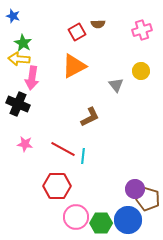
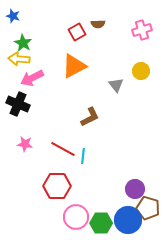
pink arrow: rotated 55 degrees clockwise
brown pentagon: moved 9 px down
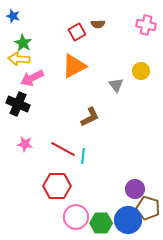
pink cross: moved 4 px right, 5 px up; rotated 30 degrees clockwise
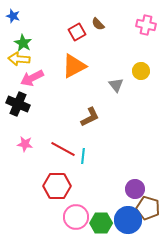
brown semicircle: rotated 48 degrees clockwise
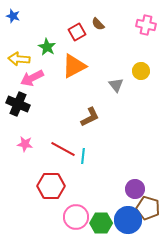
green star: moved 24 px right, 4 px down
red hexagon: moved 6 px left
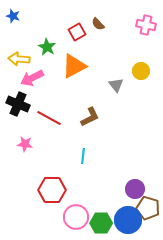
red line: moved 14 px left, 31 px up
red hexagon: moved 1 px right, 4 px down
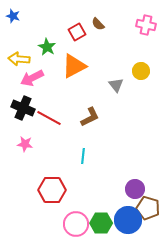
black cross: moved 5 px right, 4 px down
pink circle: moved 7 px down
